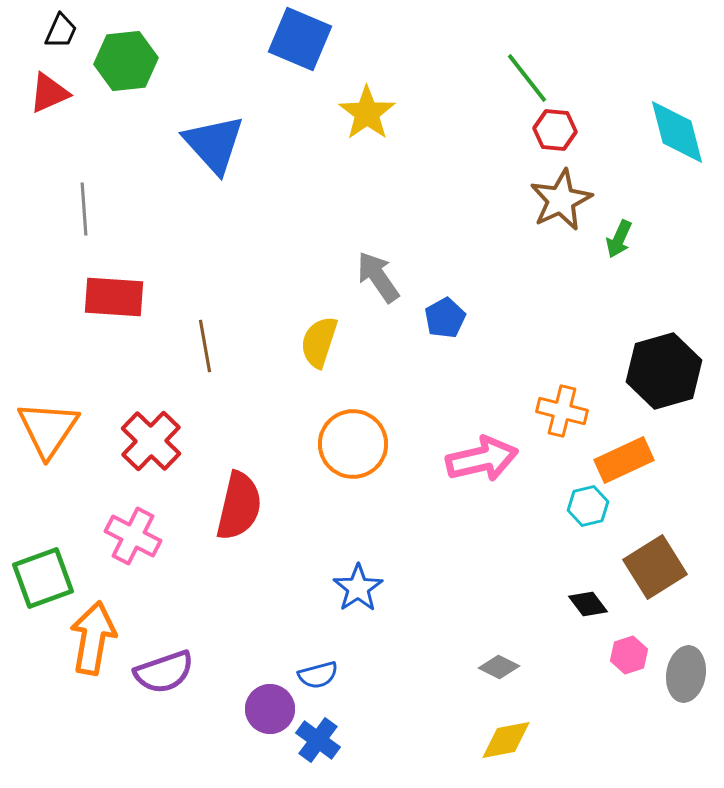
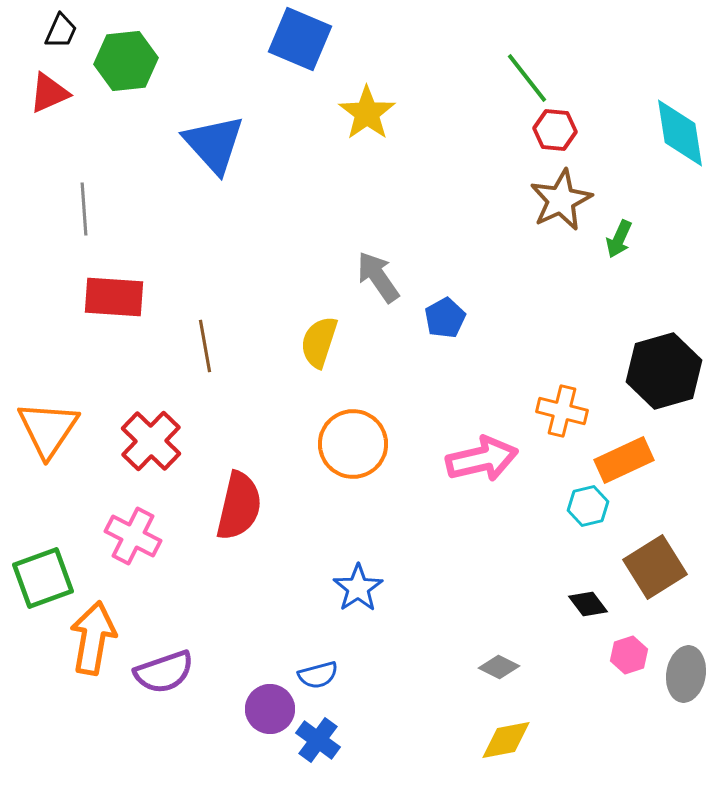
cyan diamond: moved 3 px right, 1 px down; rotated 6 degrees clockwise
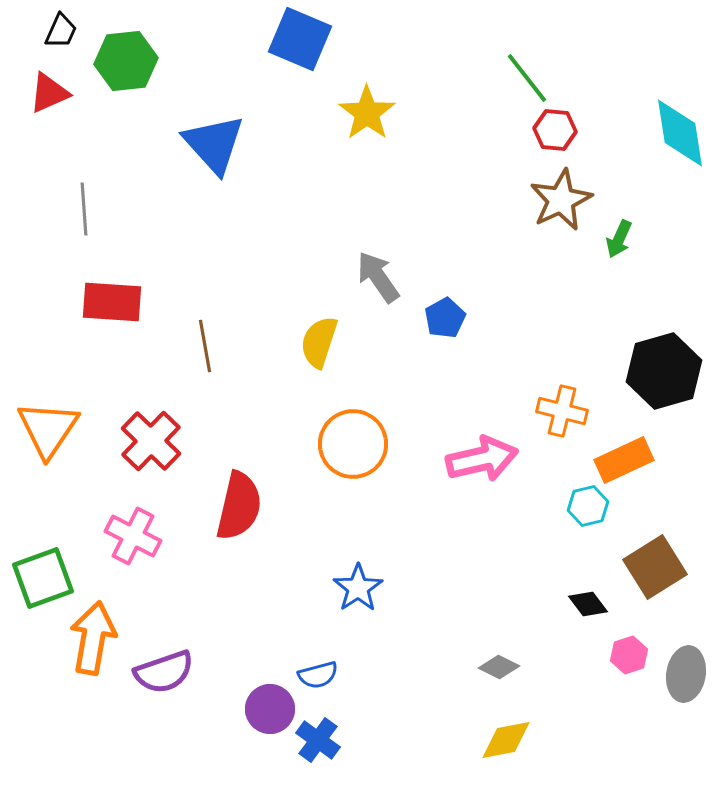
red rectangle: moved 2 px left, 5 px down
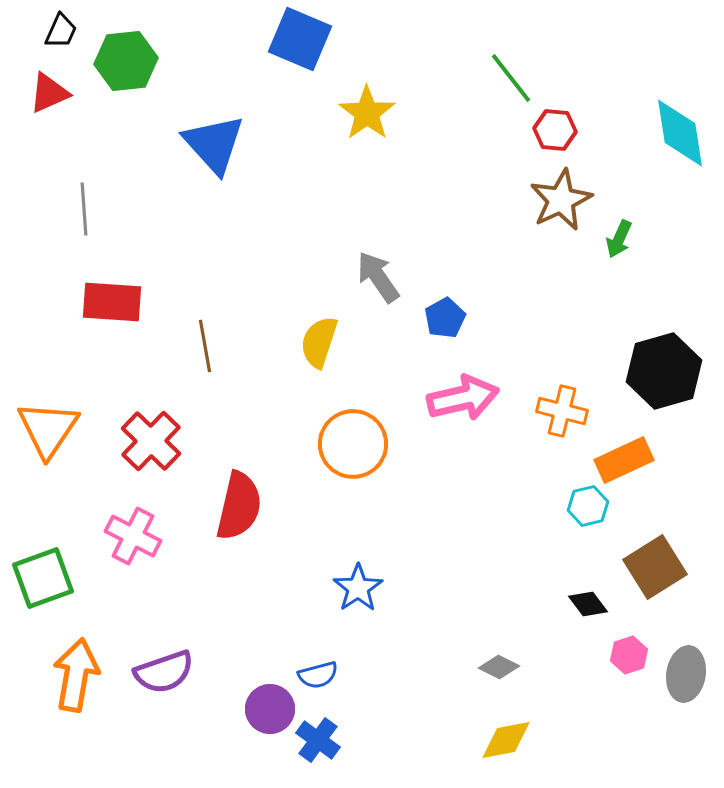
green line: moved 16 px left
pink arrow: moved 19 px left, 61 px up
orange arrow: moved 17 px left, 37 px down
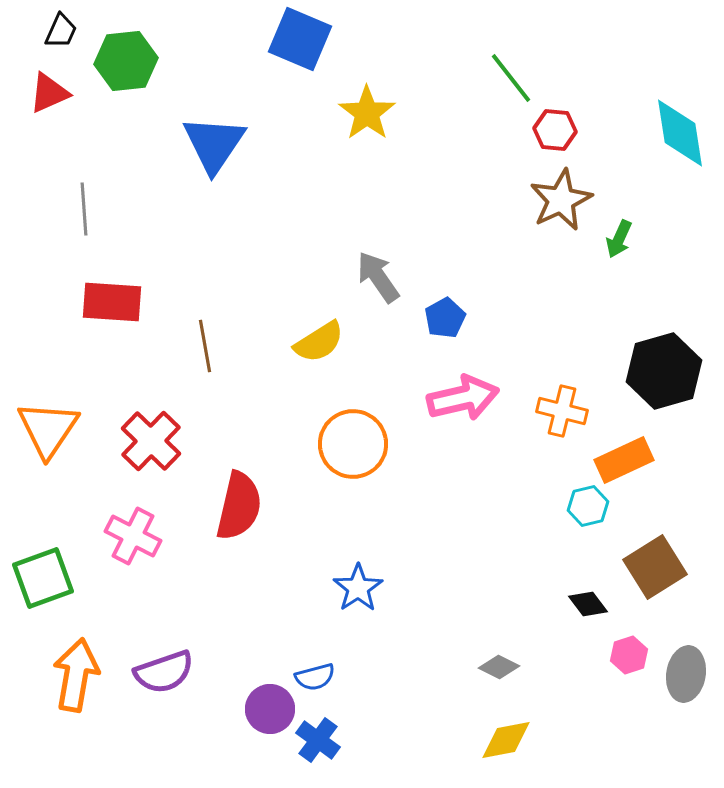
blue triangle: rotated 16 degrees clockwise
yellow semicircle: rotated 140 degrees counterclockwise
blue semicircle: moved 3 px left, 2 px down
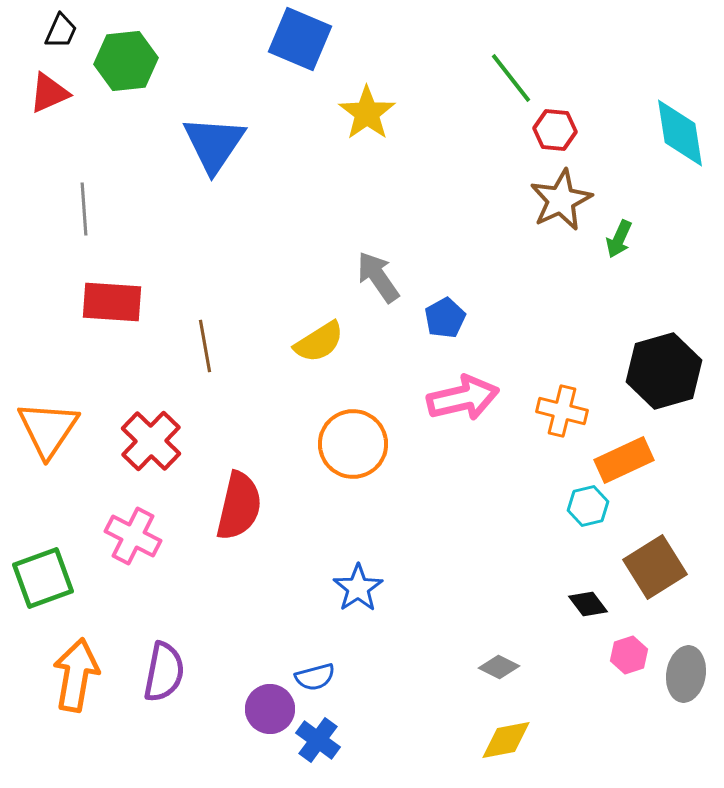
purple semicircle: rotated 60 degrees counterclockwise
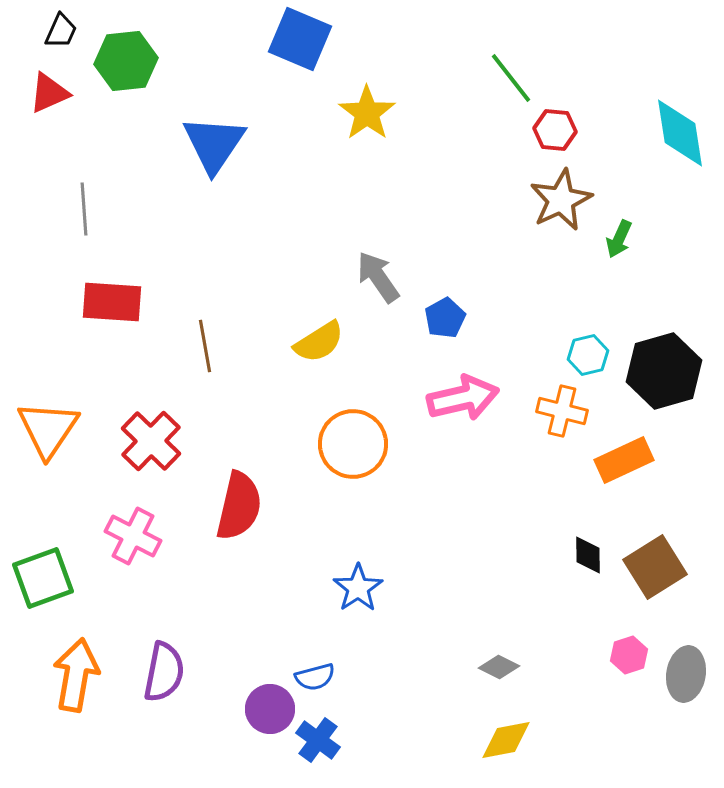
cyan hexagon: moved 151 px up
black diamond: moved 49 px up; rotated 36 degrees clockwise
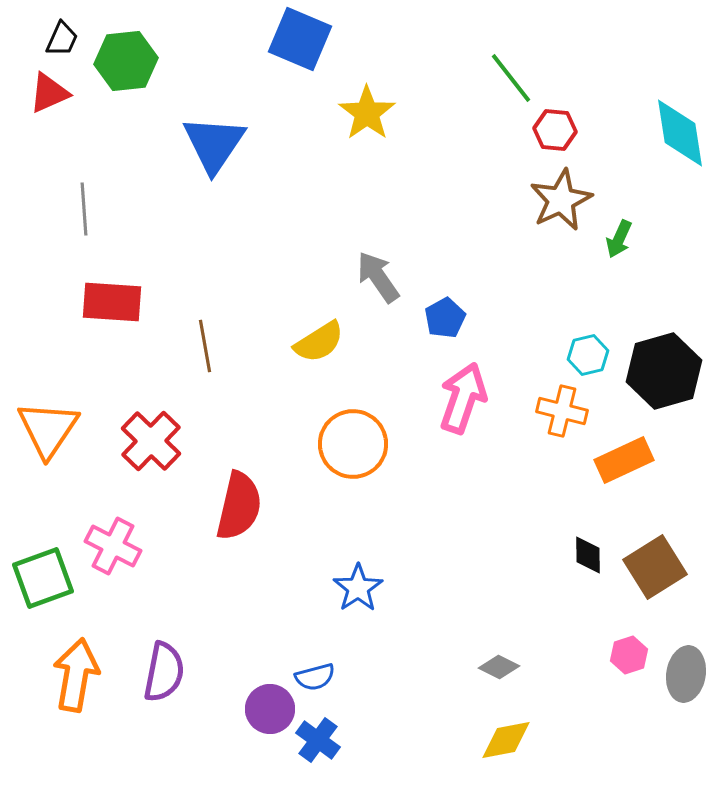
black trapezoid: moved 1 px right, 8 px down
pink arrow: rotated 58 degrees counterclockwise
pink cross: moved 20 px left, 10 px down
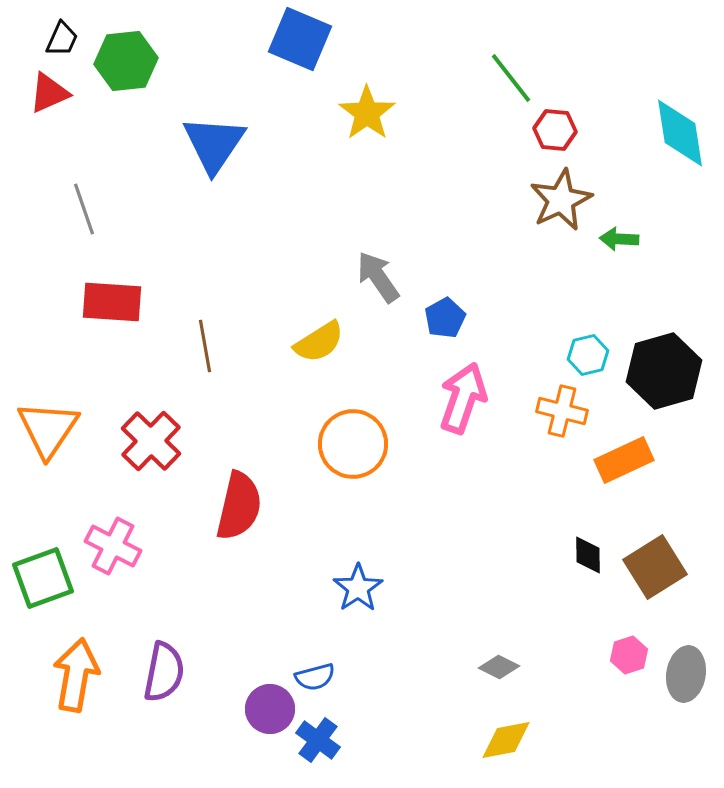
gray line: rotated 15 degrees counterclockwise
green arrow: rotated 69 degrees clockwise
